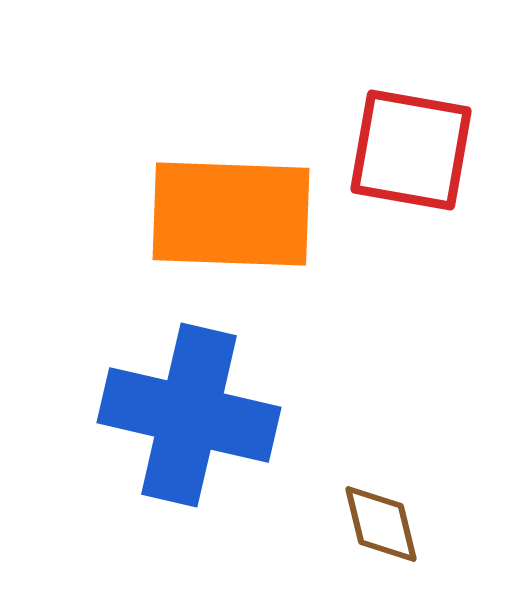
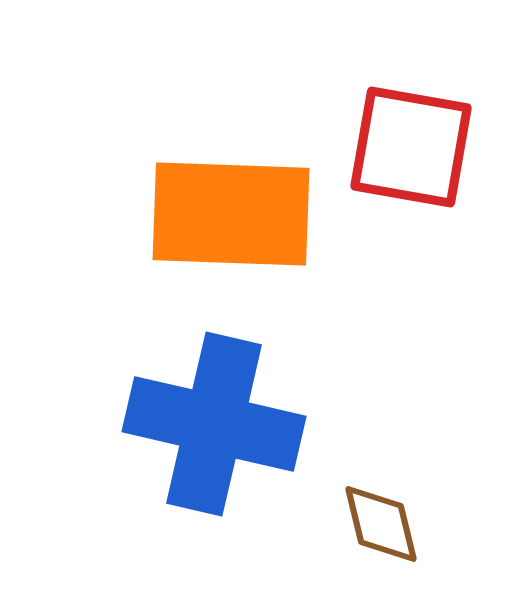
red square: moved 3 px up
blue cross: moved 25 px right, 9 px down
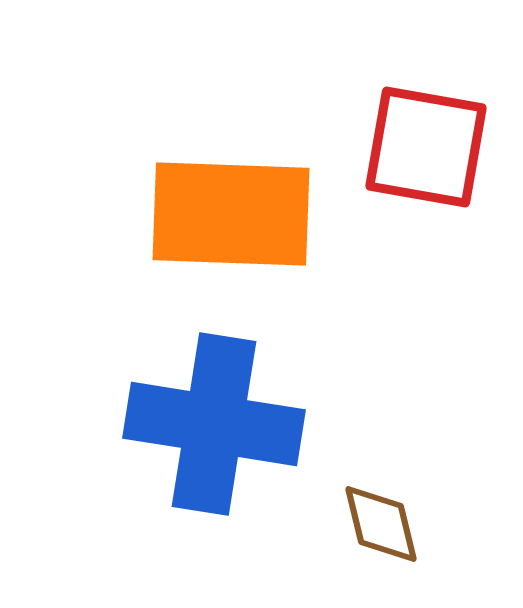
red square: moved 15 px right
blue cross: rotated 4 degrees counterclockwise
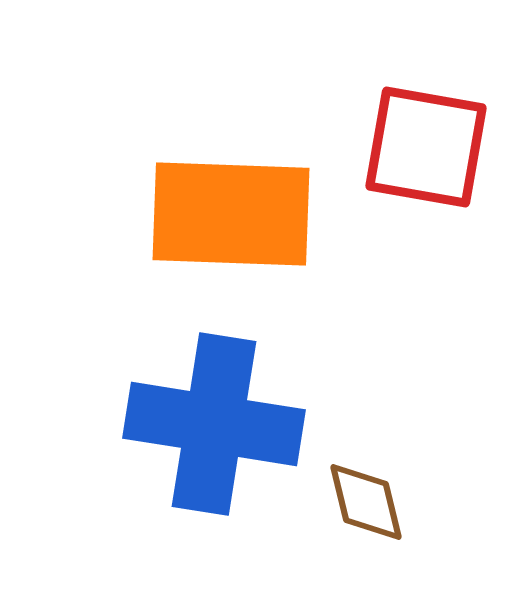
brown diamond: moved 15 px left, 22 px up
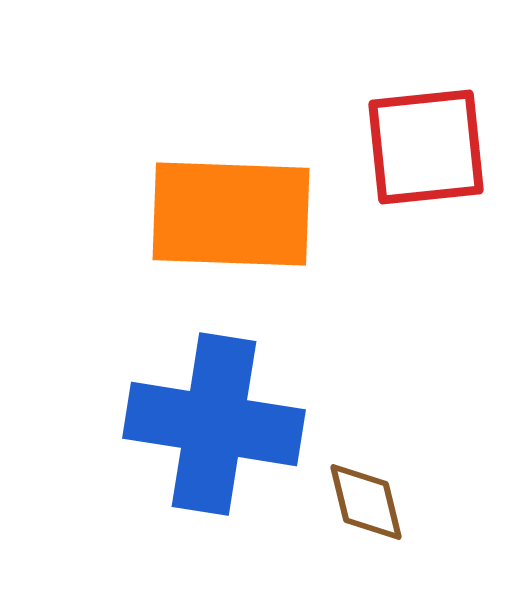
red square: rotated 16 degrees counterclockwise
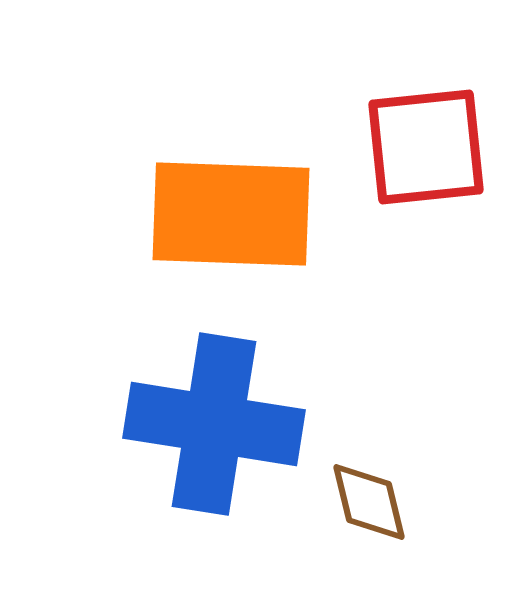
brown diamond: moved 3 px right
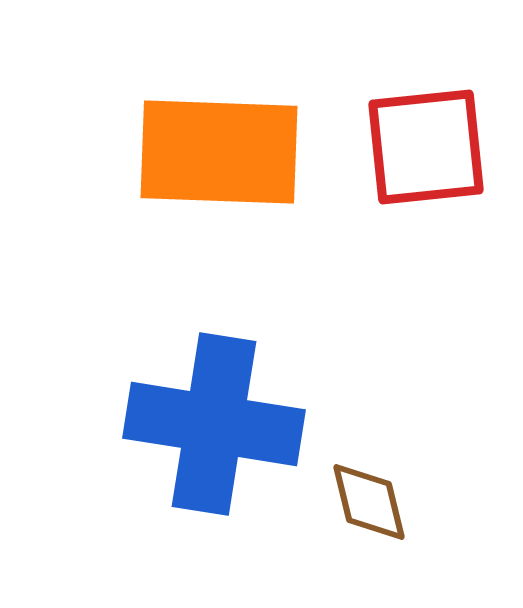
orange rectangle: moved 12 px left, 62 px up
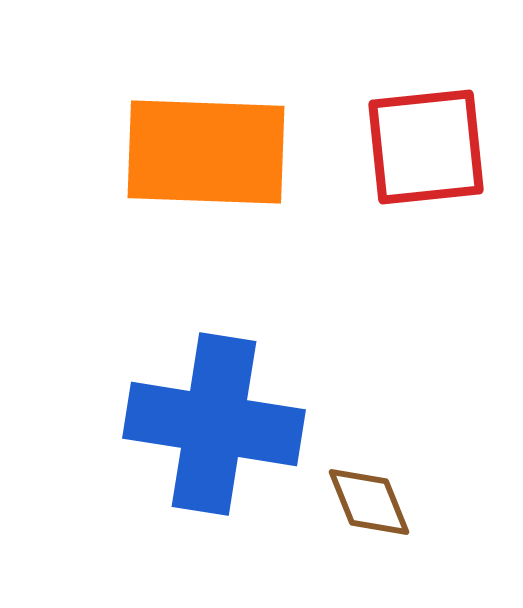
orange rectangle: moved 13 px left
brown diamond: rotated 8 degrees counterclockwise
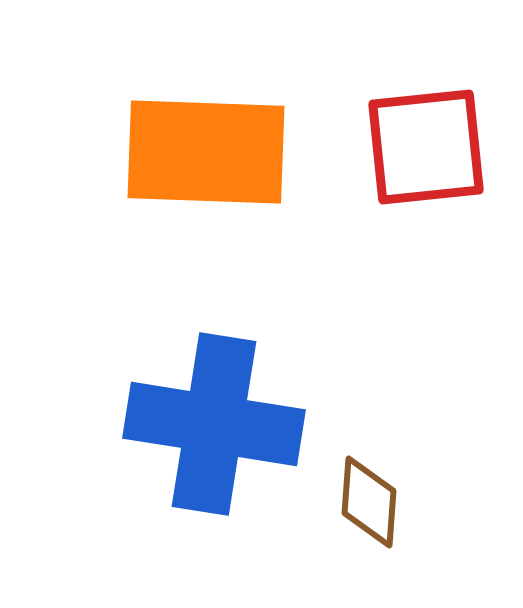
brown diamond: rotated 26 degrees clockwise
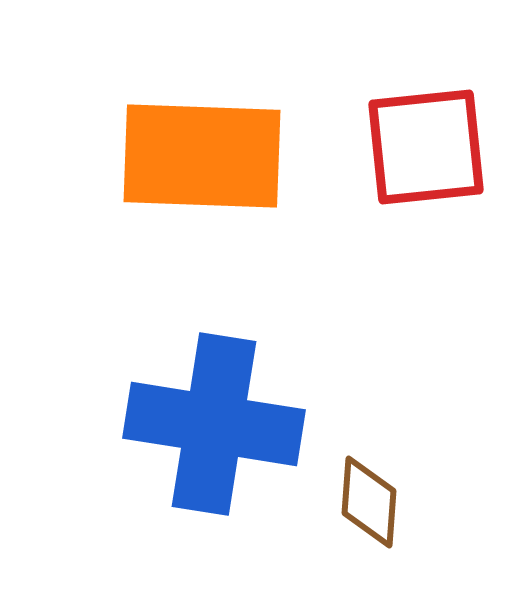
orange rectangle: moved 4 px left, 4 px down
